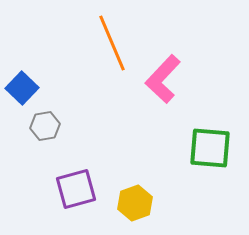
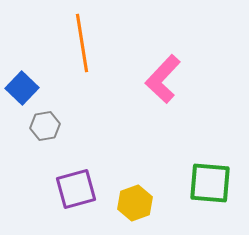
orange line: moved 30 px left; rotated 14 degrees clockwise
green square: moved 35 px down
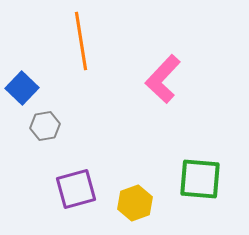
orange line: moved 1 px left, 2 px up
green square: moved 10 px left, 4 px up
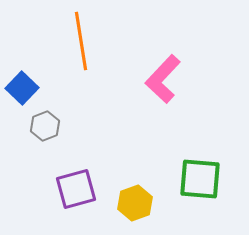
gray hexagon: rotated 12 degrees counterclockwise
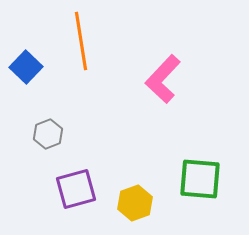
blue square: moved 4 px right, 21 px up
gray hexagon: moved 3 px right, 8 px down
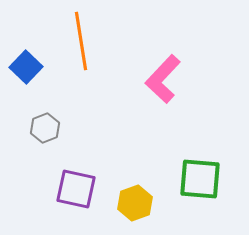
gray hexagon: moved 3 px left, 6 px up
purple square: rotated 27 degrees clockwise
